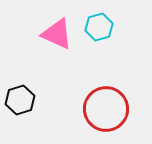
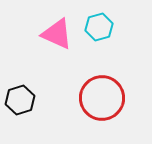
red circle: moved 4 px left, 11 px up
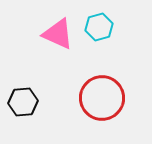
pink triangle: moved 1 px right
black hexagon: moved 3 px right, 2 px down; rotated 12 degrees clockwise
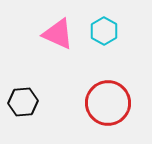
cyan hexagon: moved 5 px right, 4 px down; rotated 16 degrees counterclockwise
red circle: moved 6 px right, 5 px down
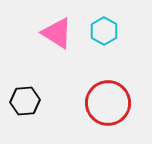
pink triangle: moved 1 px left, 1 px up; rotated 8 degrees clockwise
black hexagon: moved 2 px right, 1 px up
